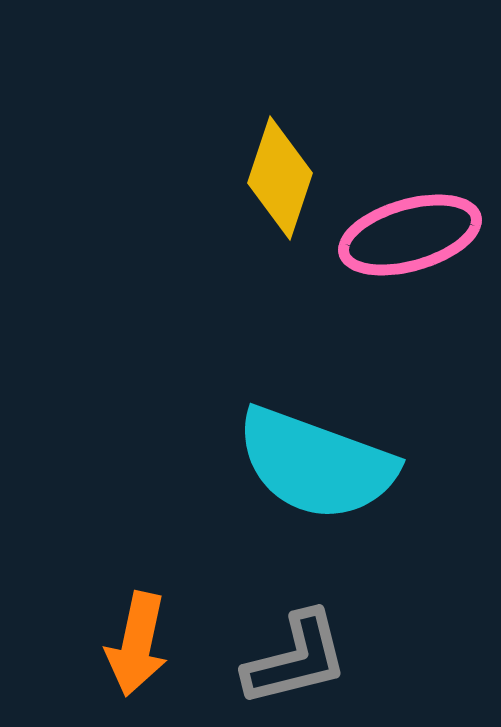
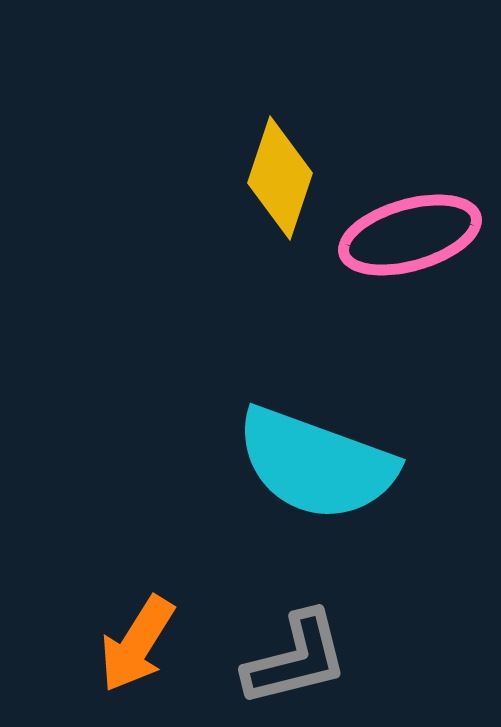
orange arrow: rotated 20 degrees clockwise
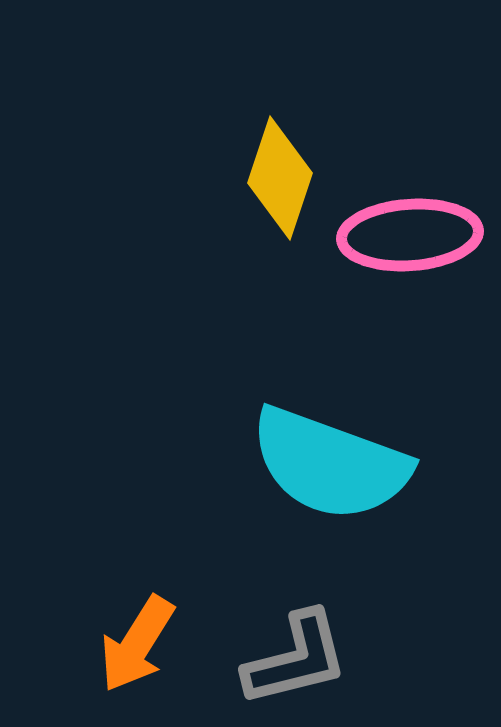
pink ellipse: rotated 12 degrees clockwise
cyan semicircle: moved 14 px right
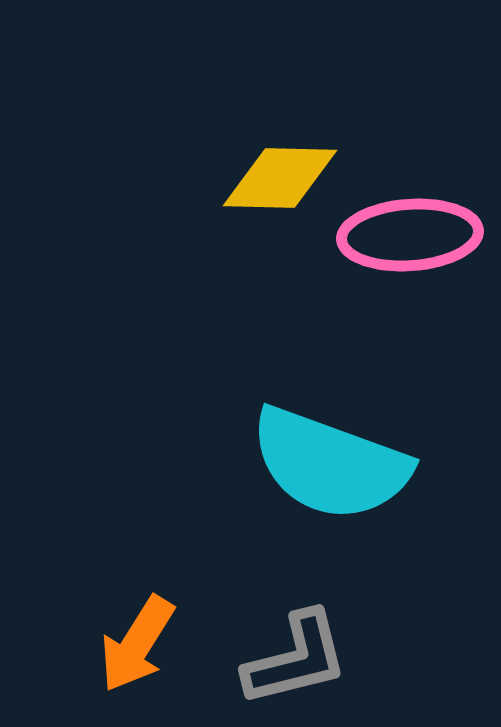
yellow diamond: rotated 73 degrees clockwise
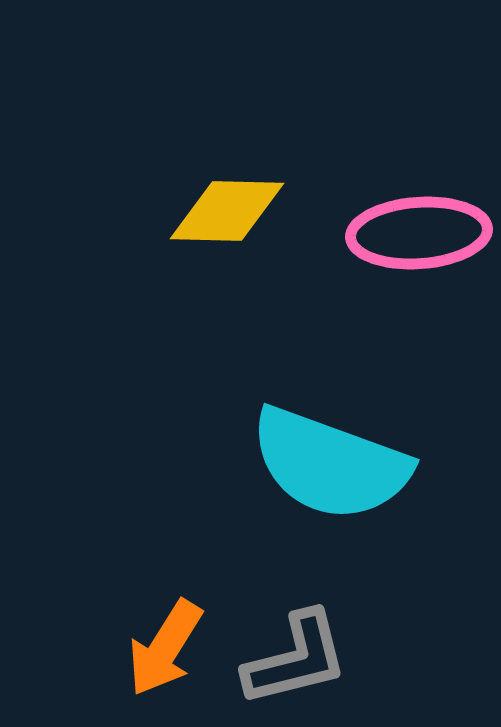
yellow diamond: moved 53 px left, 33 px down
pink ellipse: moved 9 px right, 2 px up
orange arrow: moved 28 px right, 4 px down
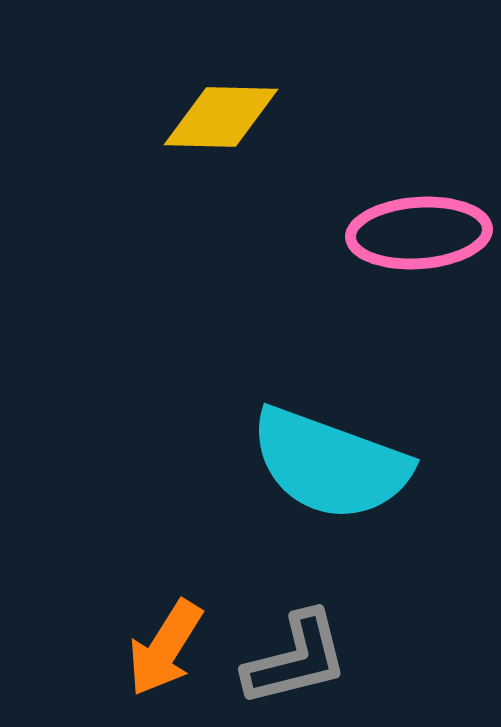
yellow diamond: moved 6 px left, 94 px up
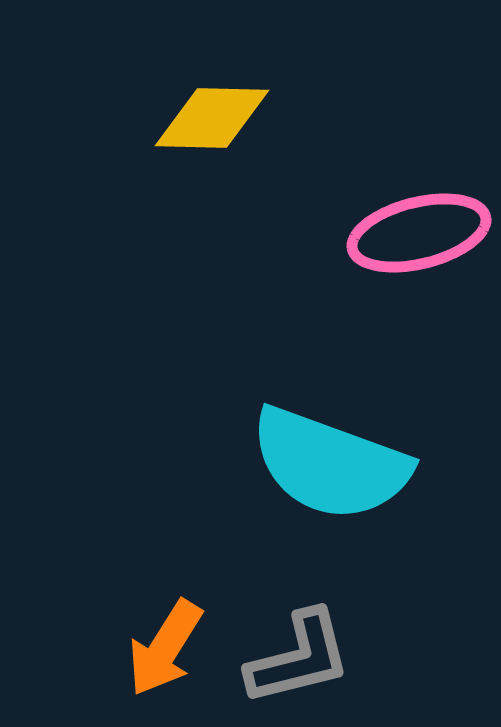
yellow diamond: moved 9 px left, 1 px down
pink ellipse: rotated 10 degrees counterclockwise
gray L-shape: moved 3 px right, 1 px up
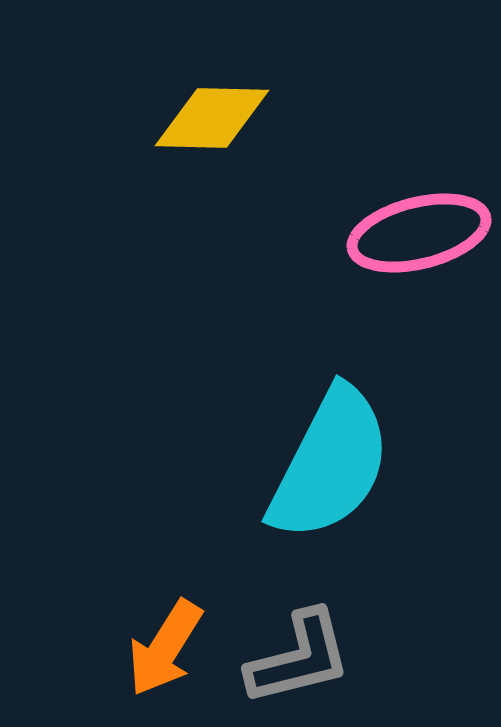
cyan semicircle: rotated 83 degrees counterclockwise
